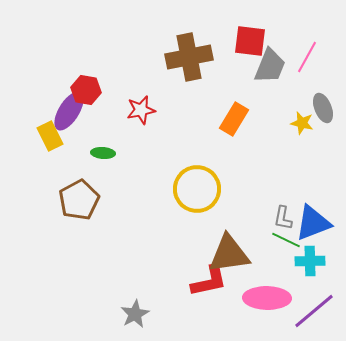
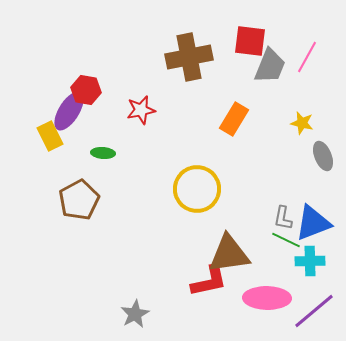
gray ellipse: moved 48 px down
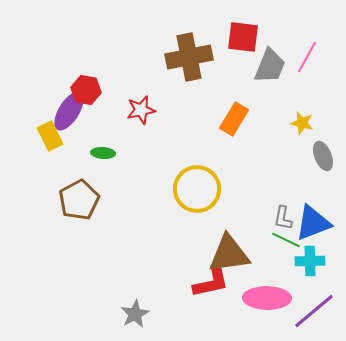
red square: moved 7 px left, 4 px up
red L-shape: moved 2 px right, 1 px down
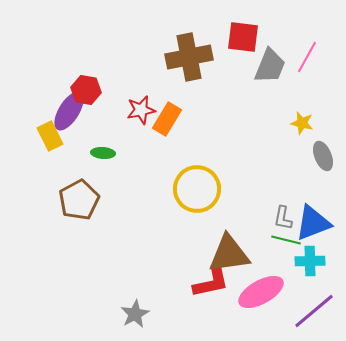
orange rectangle: moved 67 px left
green line: rotated 12 degrees counterclockwise
pink ellipse: moved 6 px left, 6 px up; rotated 30 degrees counterclockwise
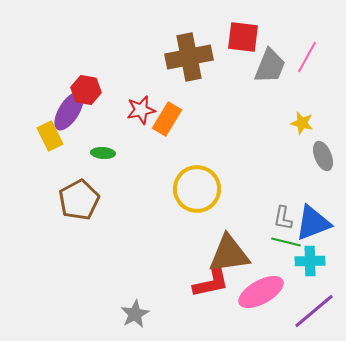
green line: moved 2 px down
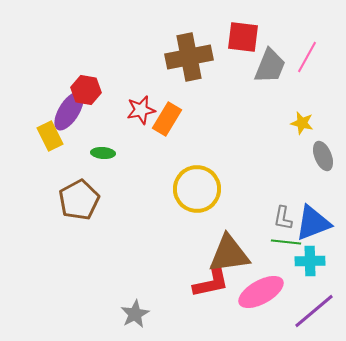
green line: rotated 8 degrees counterclockwise
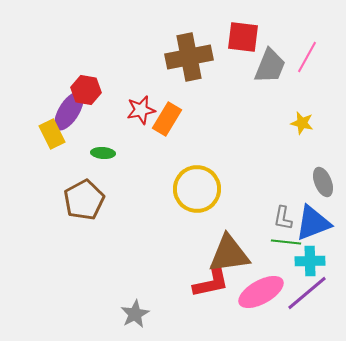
yellow rectangle: moved 2 px right, 2 px up
gray ellipse: moved 26 px down
brown pentagon: moved 5 px right
purple line: moved 7 px left, 18 px up
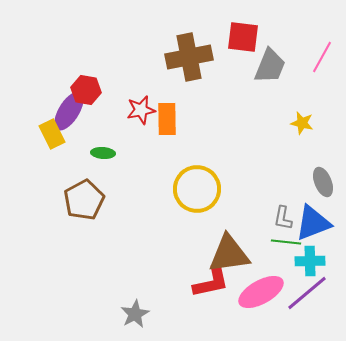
pink line: moved 15 px right
orange rectangle: rotated 32 degrees counterclockwise
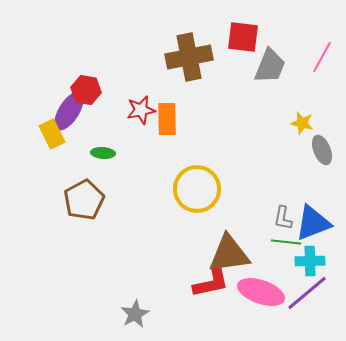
gray ellipse: moved 1 px left, 32 px up
pink ellipse: rotated 48 degrees clockwise
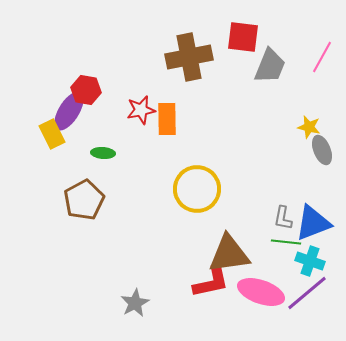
yellow star: moved 7 px right, 4 px down
cyan cross: rotated 20 degrees clockwise
gray star: moved 11 px up
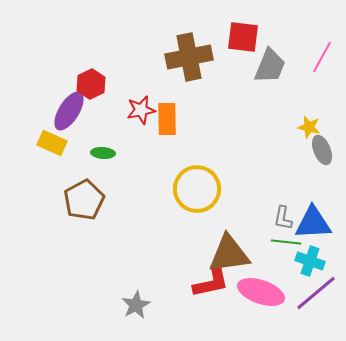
red hexagon: moved 5 px right, 6 px up; rotated 24 degrees clockwise
yellow rectangle: moved 9 px down; rotated 40 degrees counterclockwise
blue triangle: rotated 18 degrees clockwise
purple line: moved 9 px right
gray star: moved 1 px right, 2 px down
